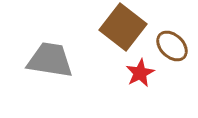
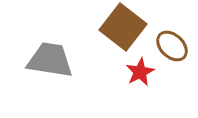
red star: moved 1 px up
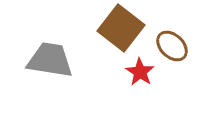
brown square: moved 2 px left, 1 px down
red star: rotated 12 degrees counterclockwise
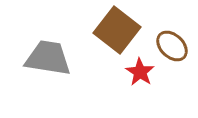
brown square: moved 4 px left, 2 px down
gray trapezoid: moved 2 px left, 2 px up
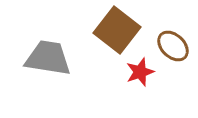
brown ellipse: moved 1 px right
red star: rotated 20 degrees clockwise
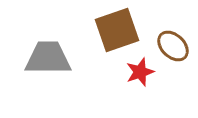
brown square: rotated 33 degrees clockwise
gray trapezoid: rotated 9 degrees counterclockwise
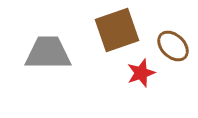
gray trapezoid: moved 5 px up
red star: moved 1 px right, 1 px down
